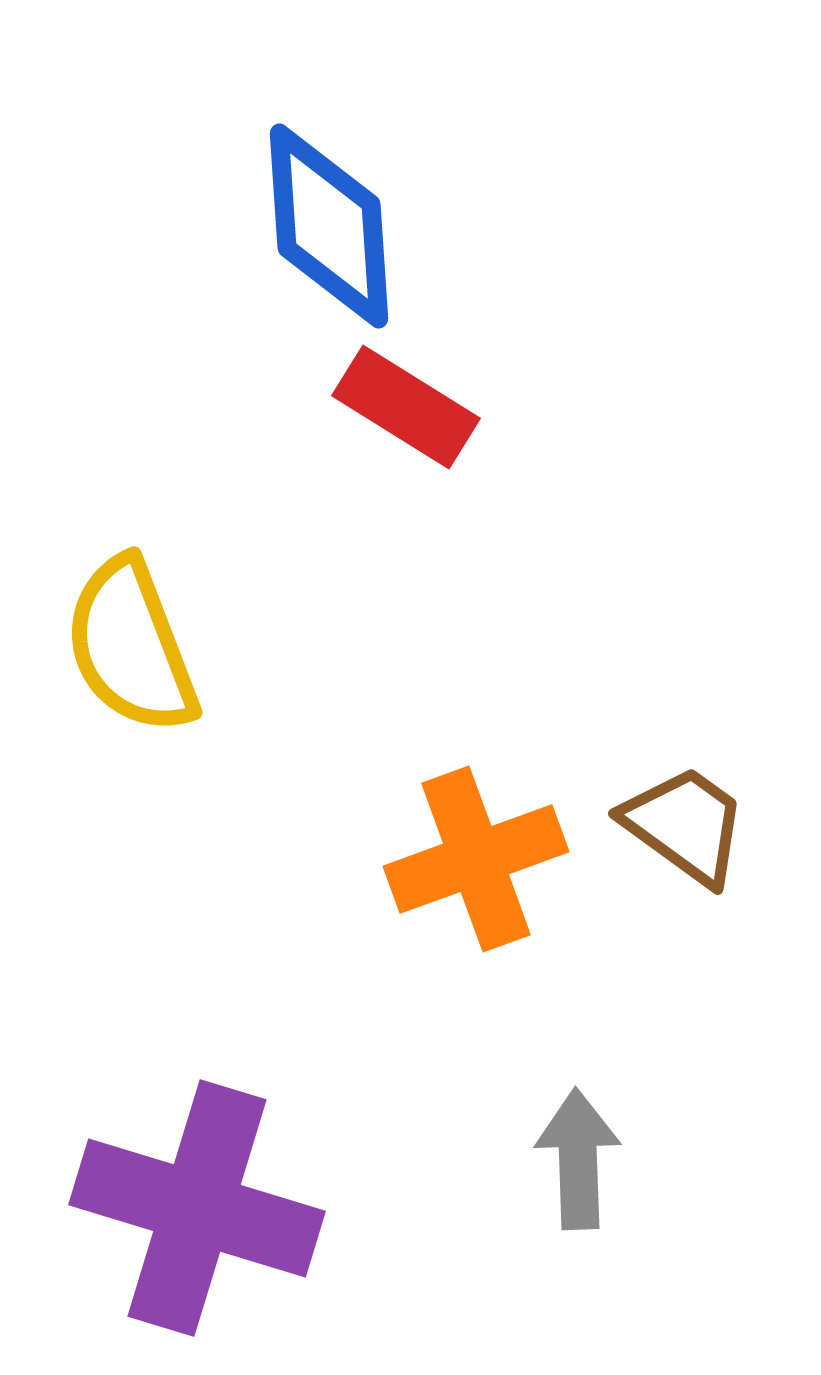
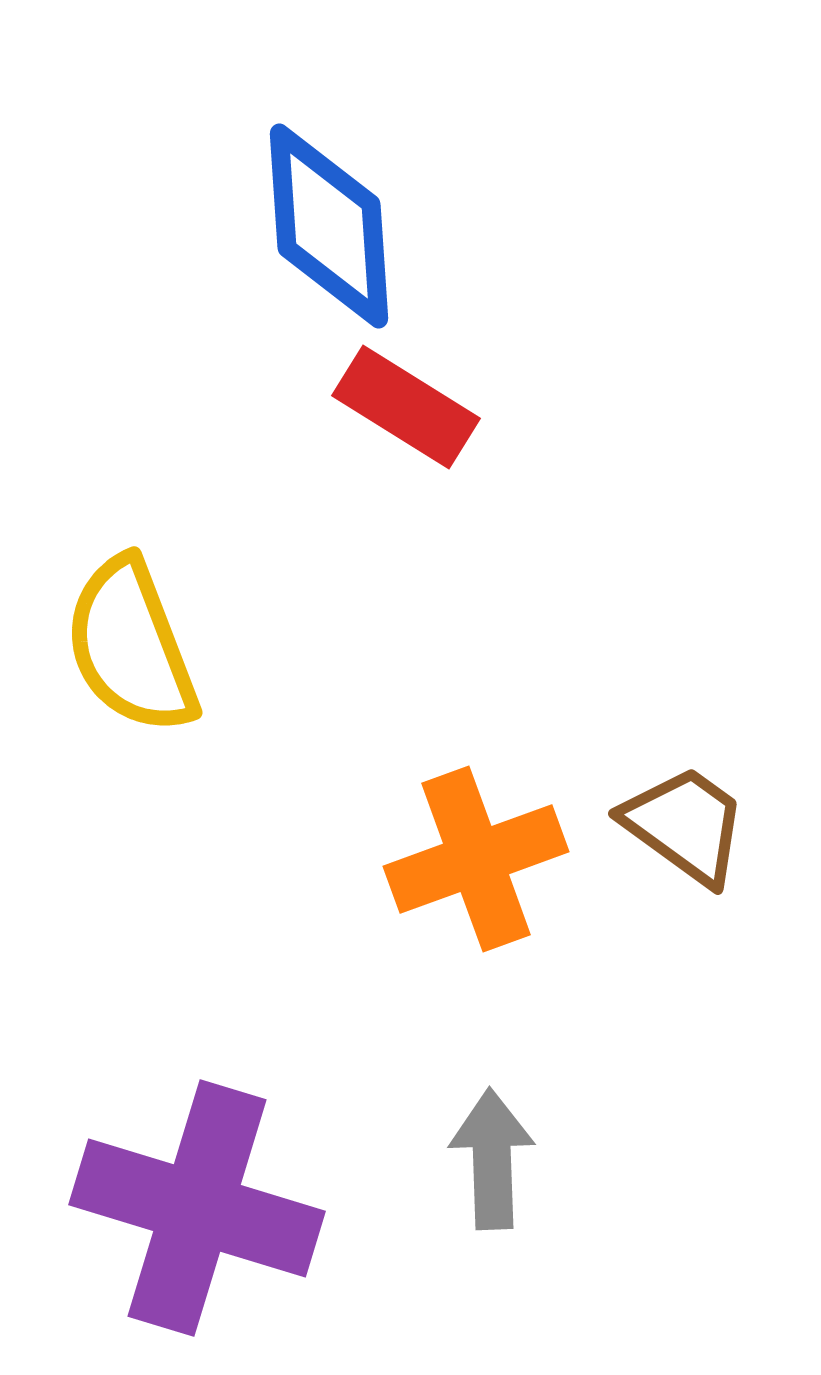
gray arrow: moved 86 px left
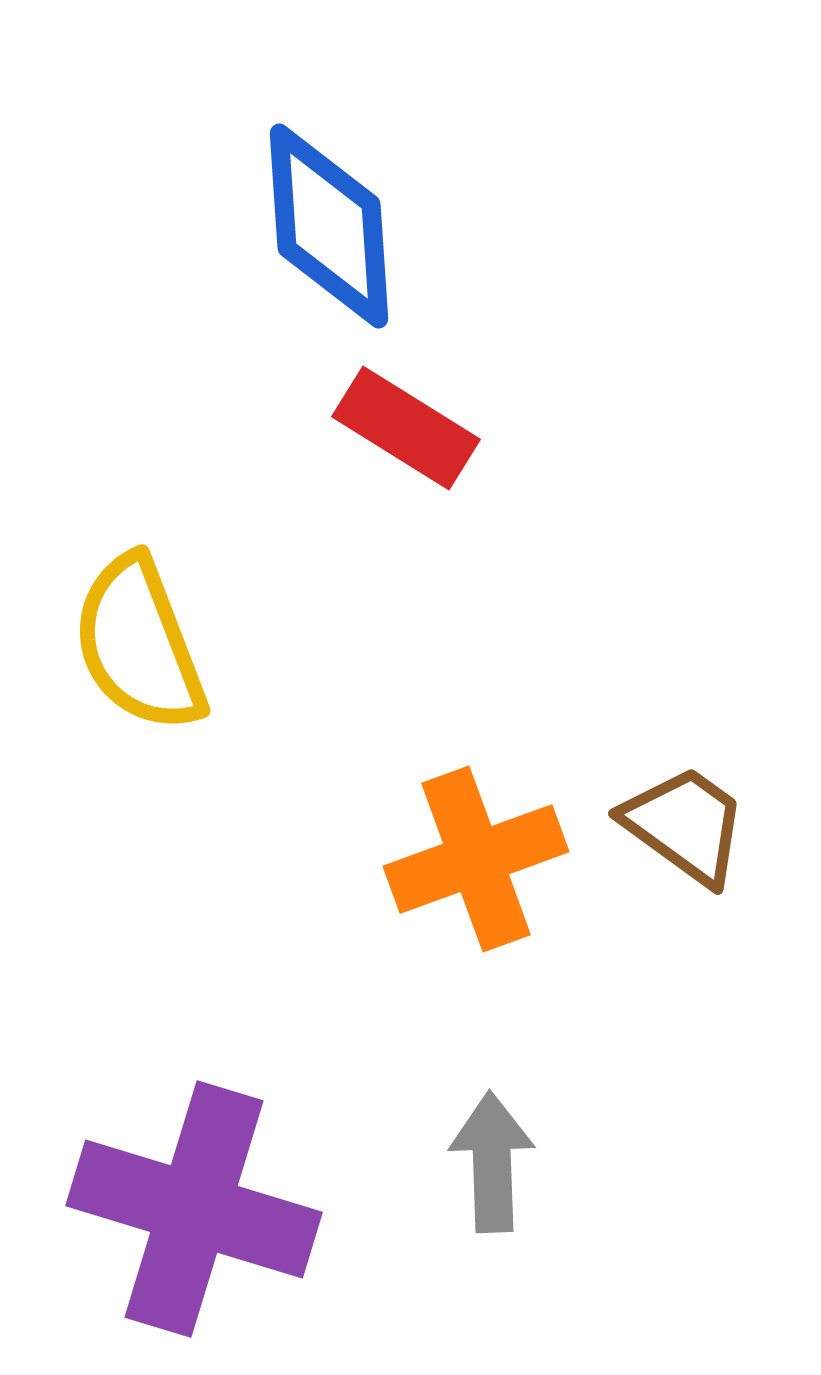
red rectangle: moved 21 px down
yellow semicircle: moved 8 px right, 2 px up
gray arrow: moved 3 px down
purple cross: moved 3 px left, 1 px down
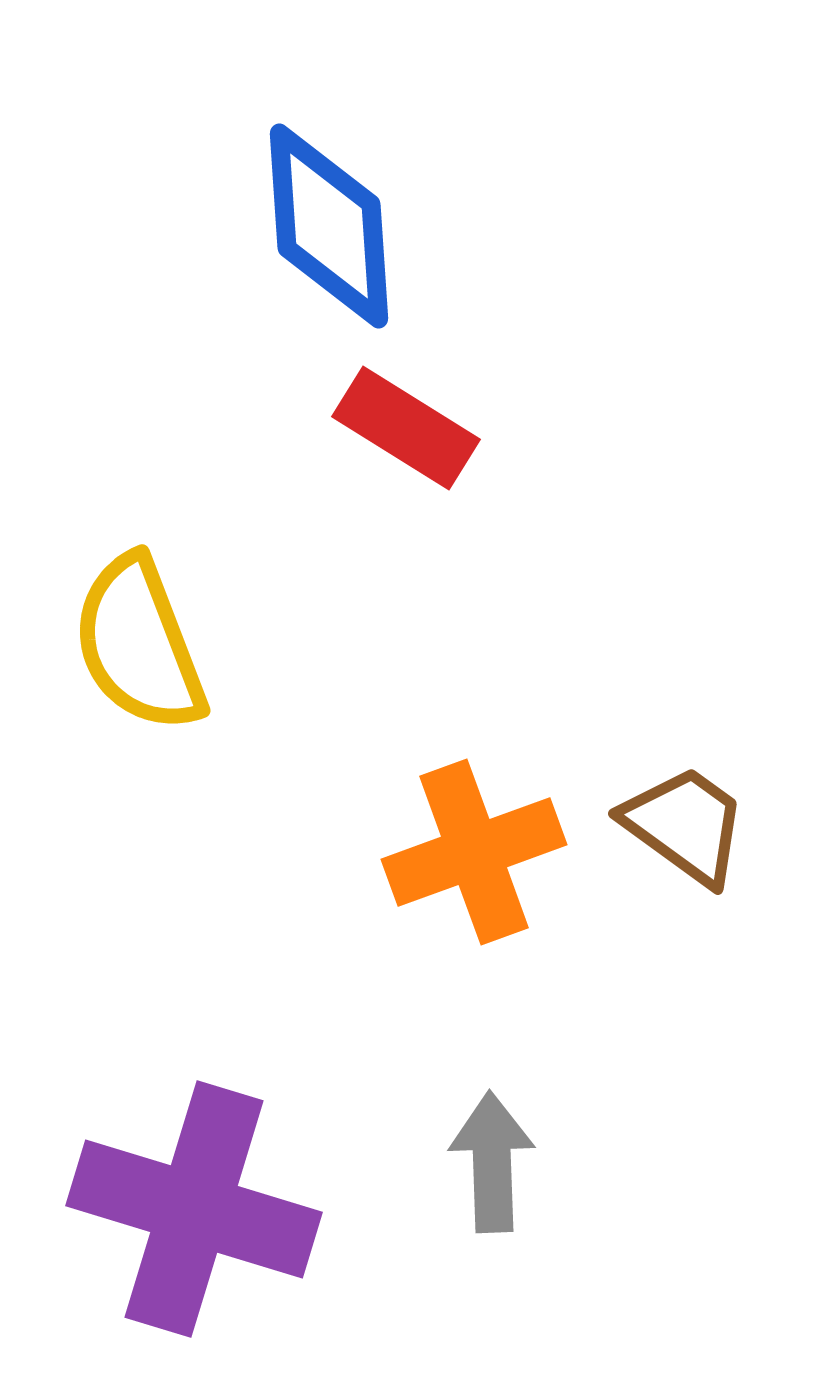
orange cross: moved 2 px left, 7 px up
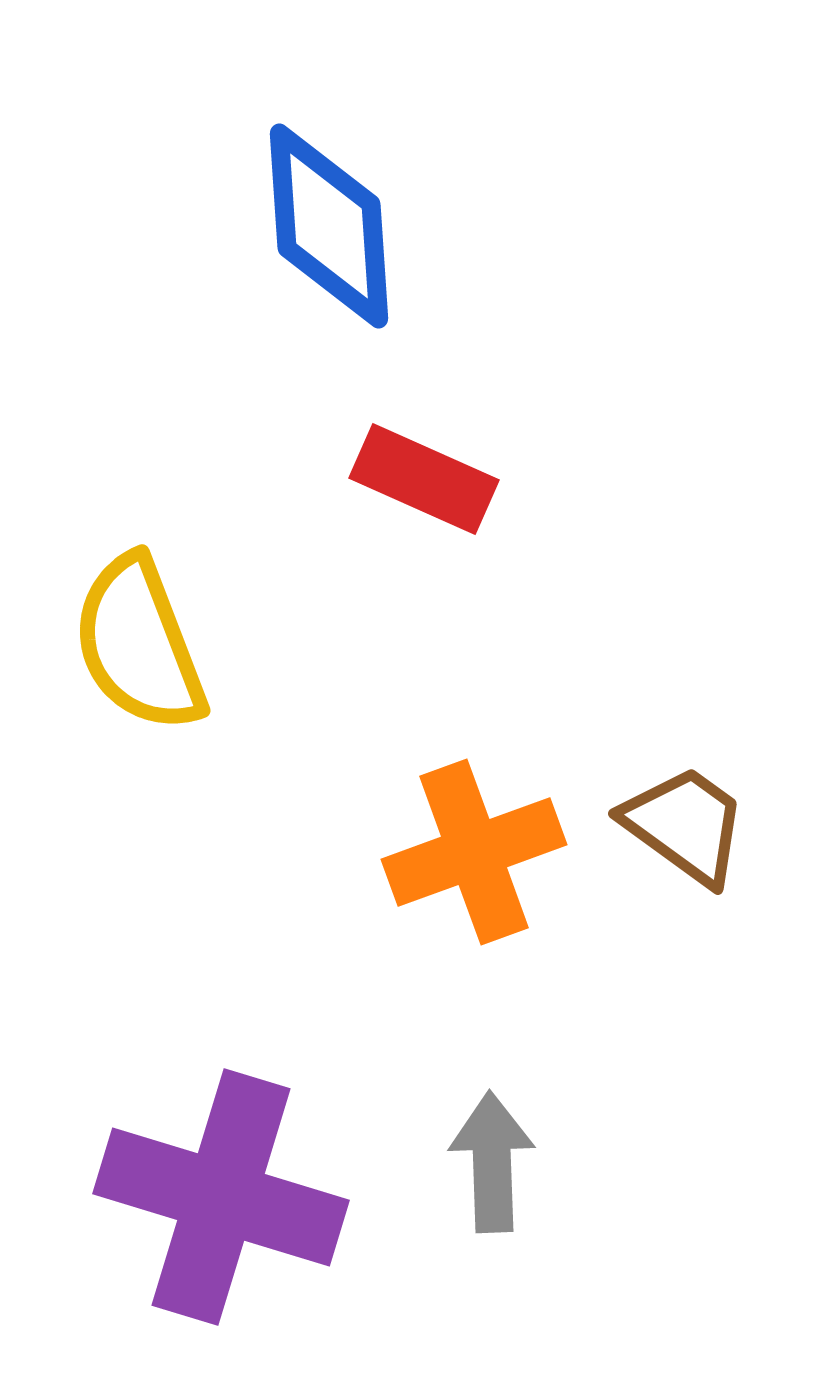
red rectangle: moved 18 px right, 51 px down; rotated 8 degrees counterclockwise
purple cross: moved 27 px right, 12 px up
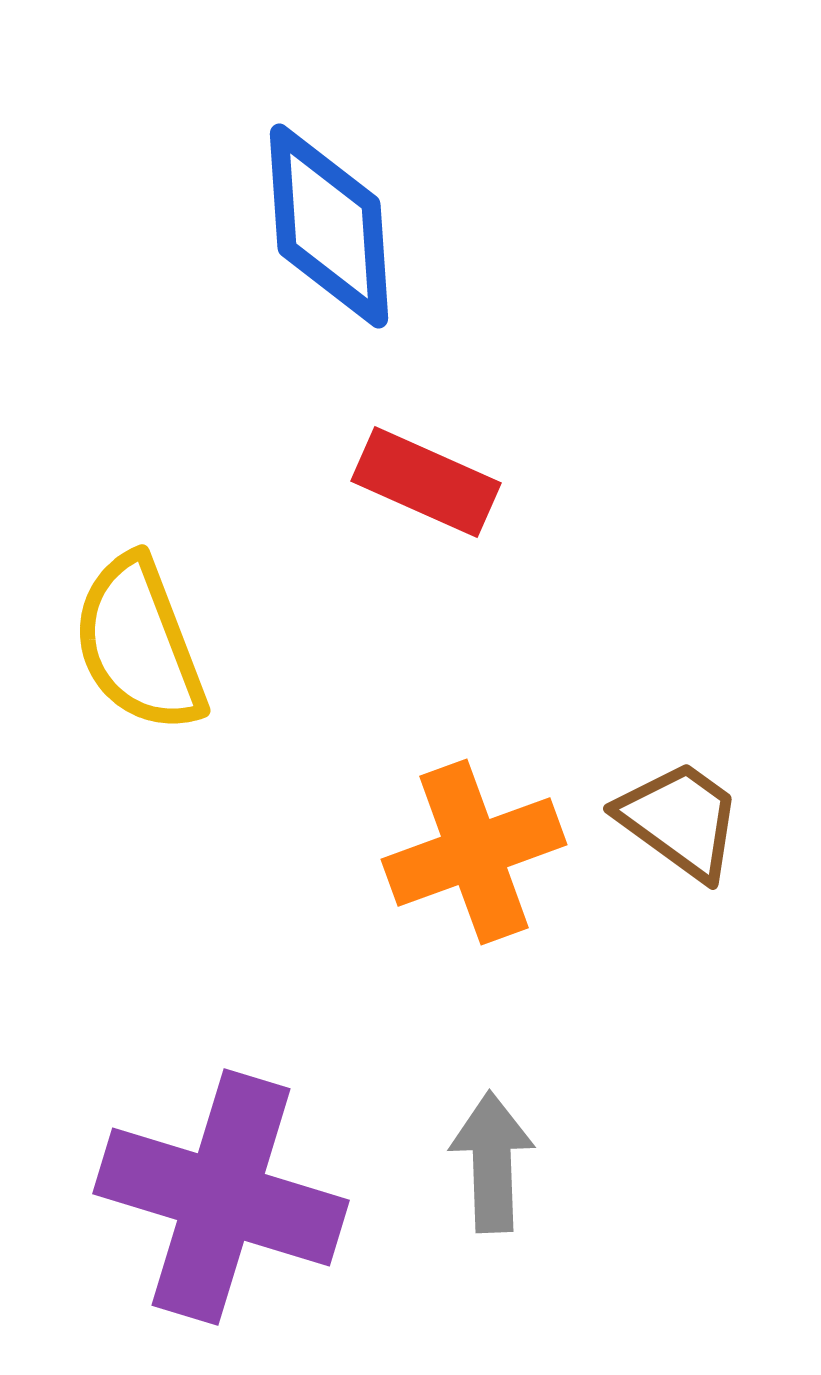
red rectangle: moved 2 px right, 3 px down
brown trapezoid: moved 5 px left, 5 px up
